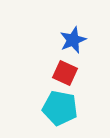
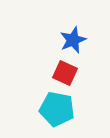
cyan pentagon: moved 3 px left, 1 px down
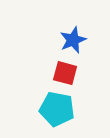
red square: rotated 10 degrees counterclockwise
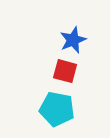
red square: moved 2 px up
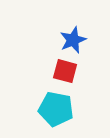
cyan pentagon: moved 1 px left
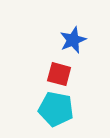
red square: moved 6 px left, 3 px down
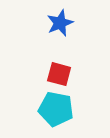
blue star: moved 13 px left, 17 px up
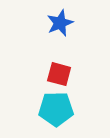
cyan pentagon: rotated 12 degrees counterclockwise
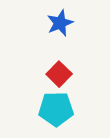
red square: rotated 30 degrees clockwise
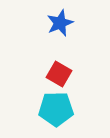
red square: rotated 15 degrees counterclockwise
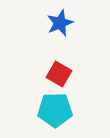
cyan pentagon: moved 1 px left, 1 px down
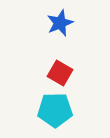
red square: moved 1 px right, 1 px up
